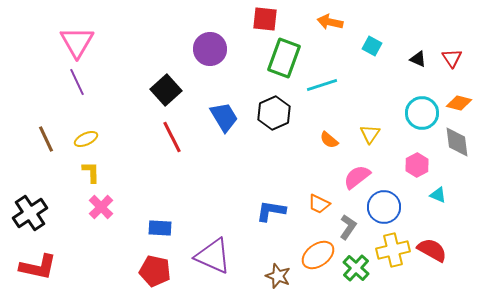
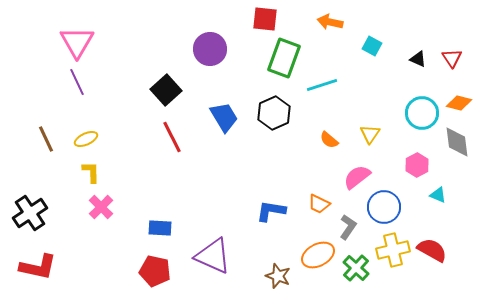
orange ellipse: rotated 8 degrees clockwise
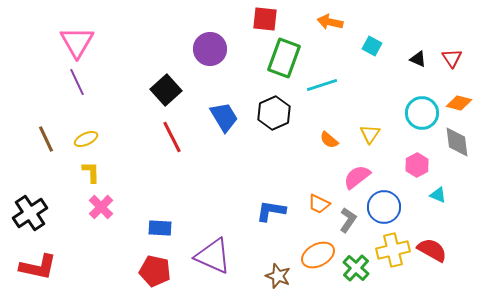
gray L-shape: moved 7 px up
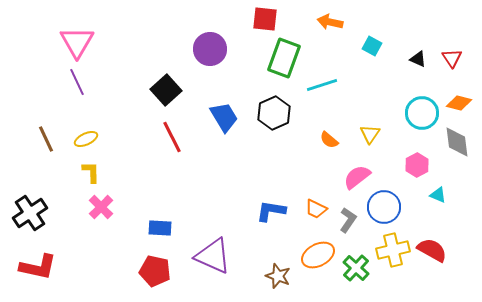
orange trapezoid: moved 3 px left, 5 px down
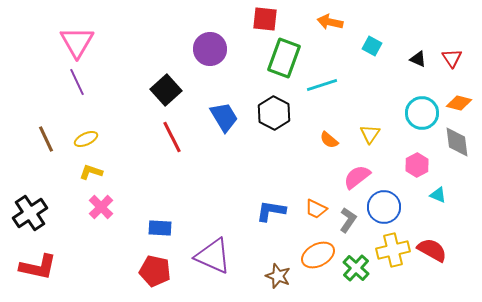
black hexagon: rotated 8 degrees counterclockwise
yellow L-shape: rotated 70 degrees counterclockwise
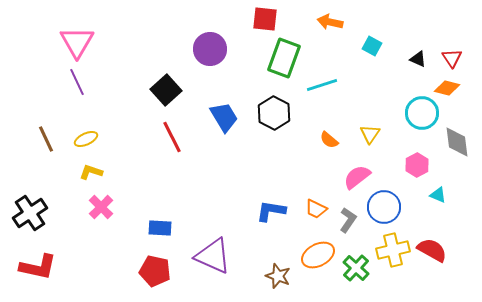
orange diamond: moved 12 px left, 15 px up
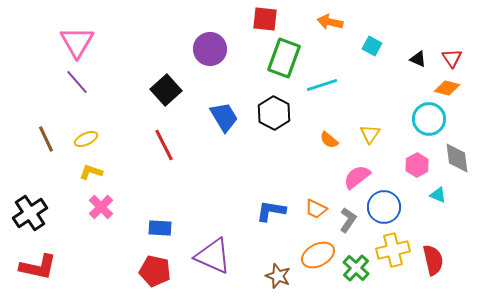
purple line: rotated 16 degrees counterclockwise
cyan circle: moved 7 px right, 6 px down
red line: moved 8 px left, 8 px down
gray diamond: moved 16 px down
red semicircle: moved 1 px right, 10 px down; rotated 48 degrees clockwise
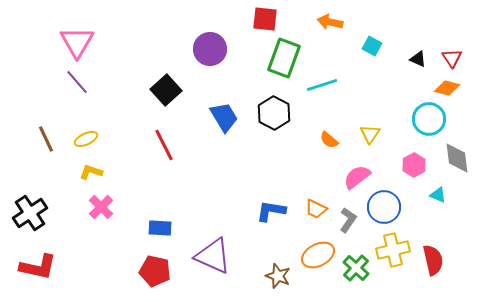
pink hexagon: moved 3 px left
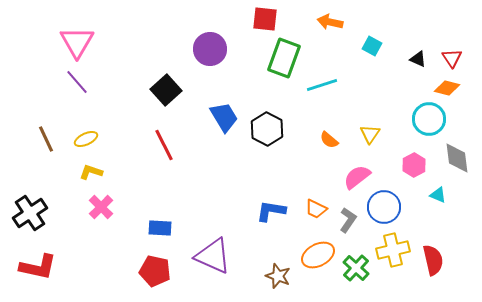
black hexagon: moved 7 px left, 16 px down
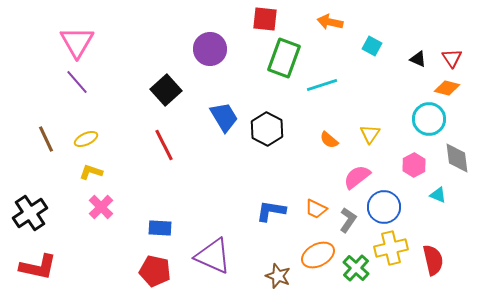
yellow cross: moved 2 px left, 2 px up
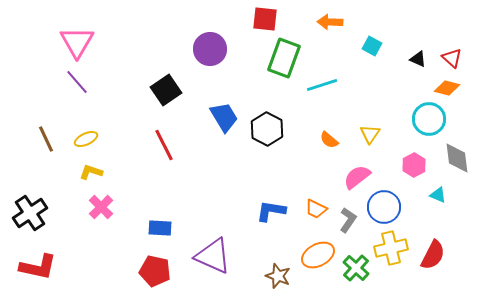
orange arrow: rotated 10 degrees counterclockwise
red triangle: rotated 15 degrees counterclockwise
black square: rotated 8 degrees clockwise
red semicircle: moved 5 px up; rotated 40 degrees clockwise
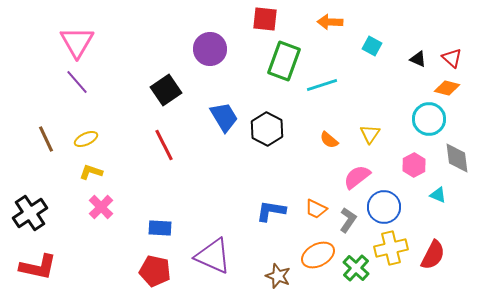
green rectangle: moved 3 px down
